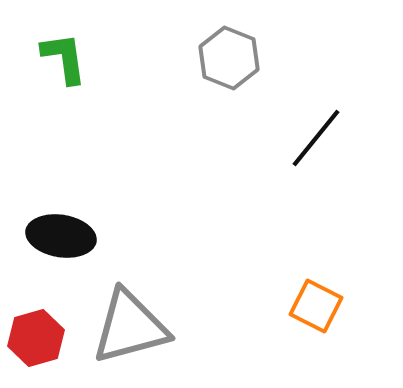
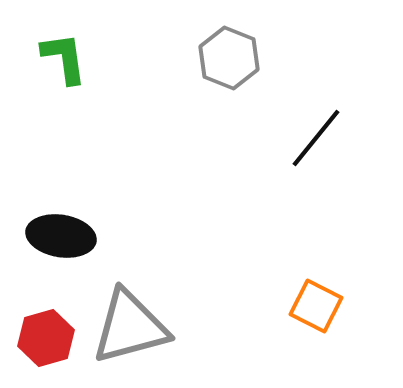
red hexagon: moved 10 px right
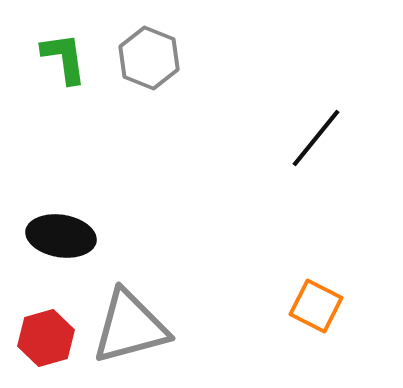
gray hexagon: moved 80 px left
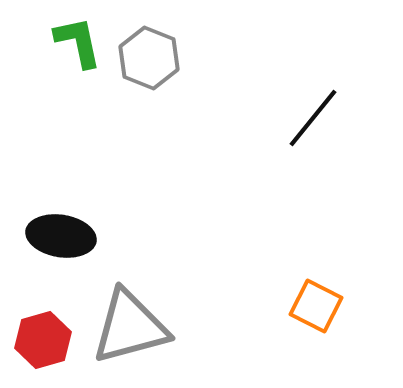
green L-shape: moved 14 px right, 16 px up; rotated 4 degrees counterclockwise
black line: moved 3 px left, 20 px up
red hexagon: moved 3 px left, 2 px down
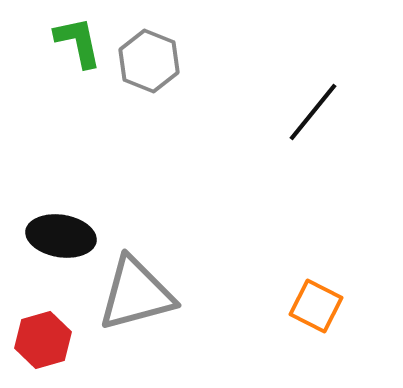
gray hexagon: moved 3 px down
black line: moved 6 px up
gray triangle: moved 6 px right, 33 px up
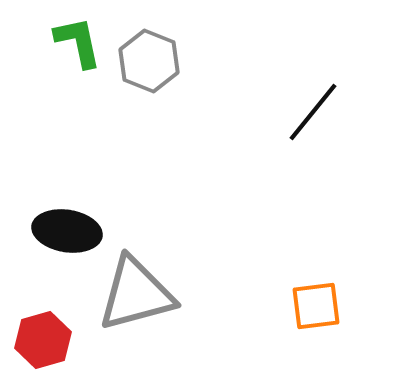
black ellipse: moved 6 px right, 5 px up
orange square: rotated 34 degrees counterclockwise
